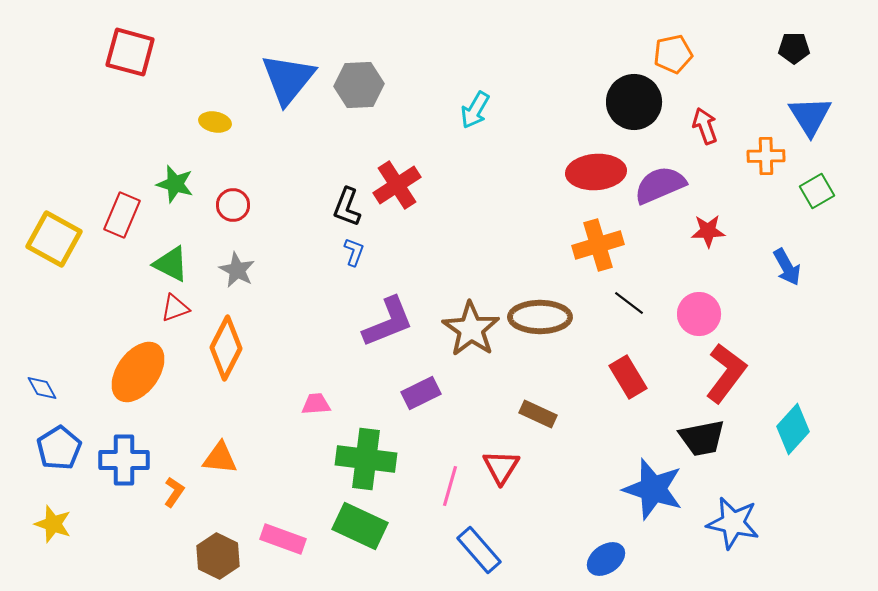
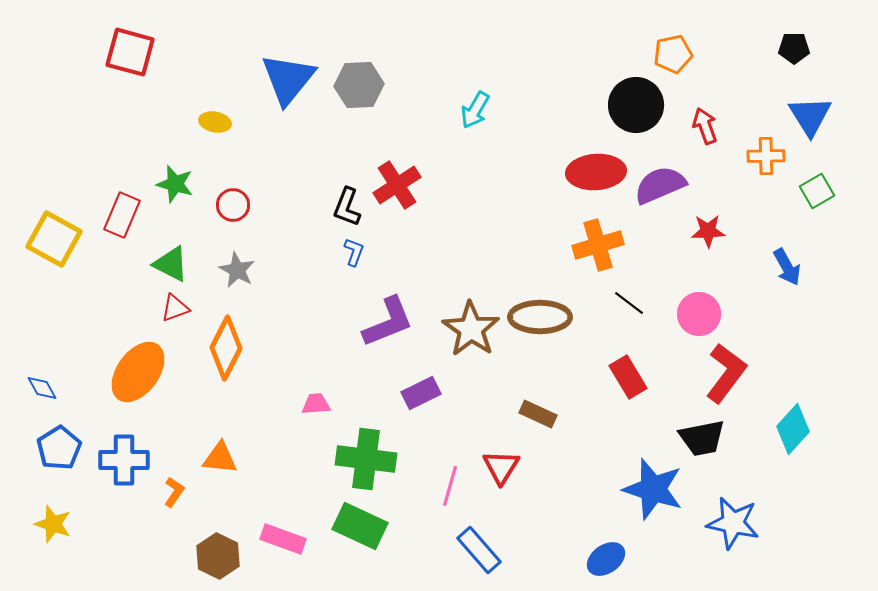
black circle at (634, 102): moved 2 px right, 3 px down
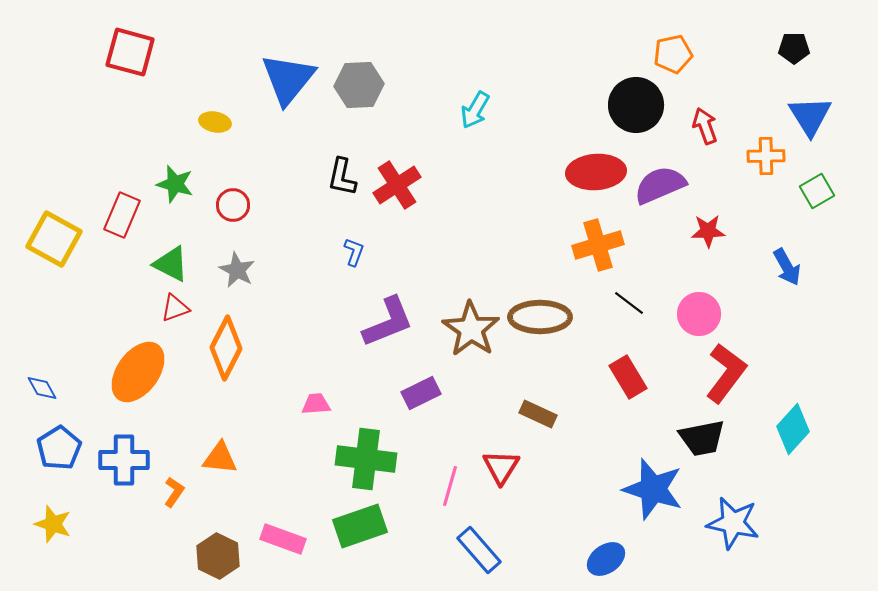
black L-shape at (347, 207): moved 5 px left, 30 px up; rotated 9 degrees counterclockwise
green rectangle at (360, 526): rotated 44 degrees counterclockwise
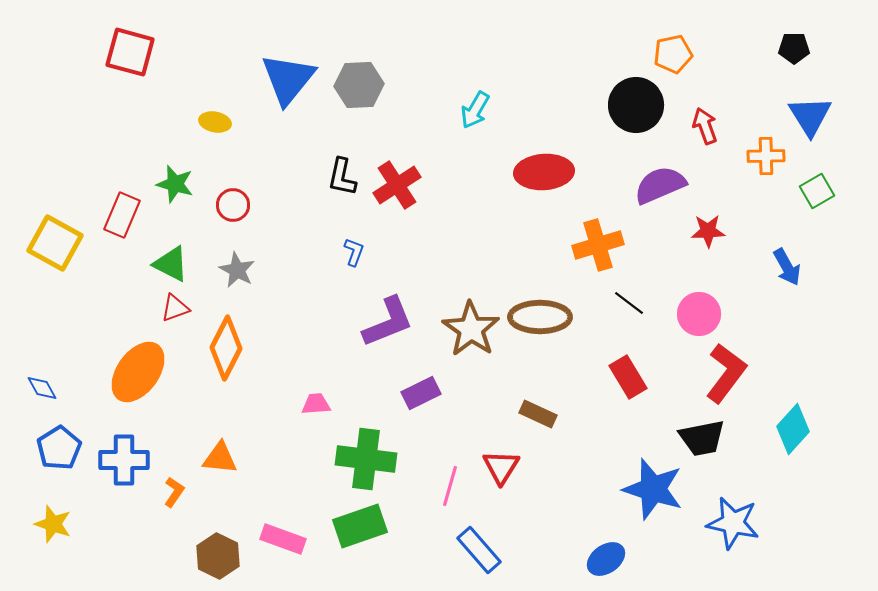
red ellipse at (596, 172): moved 52 px left
yellow square at (54, 239): moved 1 px right, 4 px down
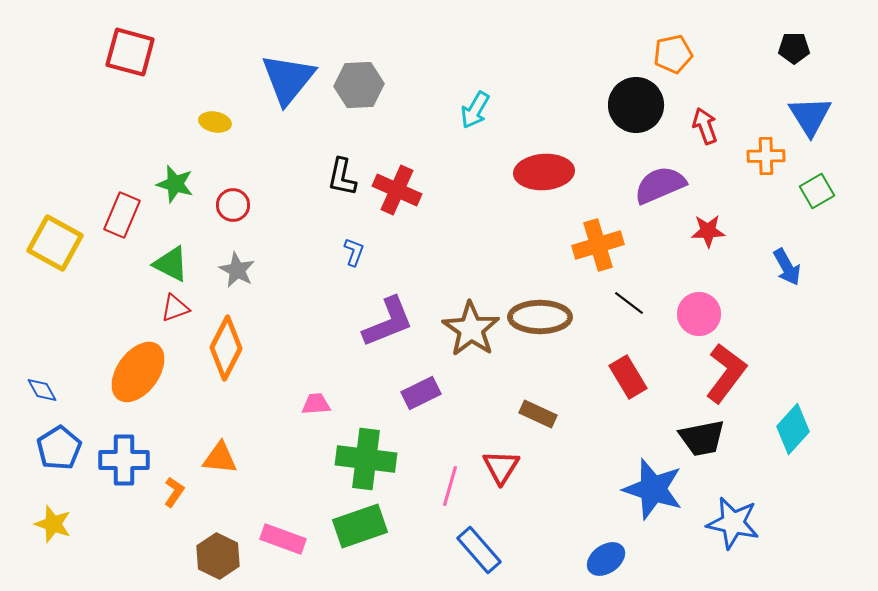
red cross at (397, 185): moved 5 px down; rotated 33 degrees counterclockwise
blue diamond at (42, 388): moved 2 px down
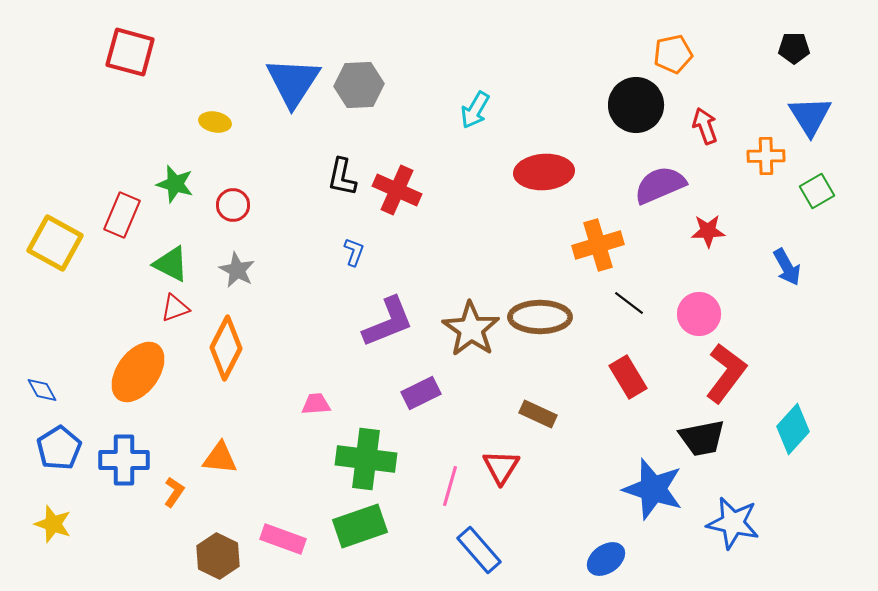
blue triangle at (288, 79): moved 5 px right, 3 px down; rotated 6 degrees counterclockwise
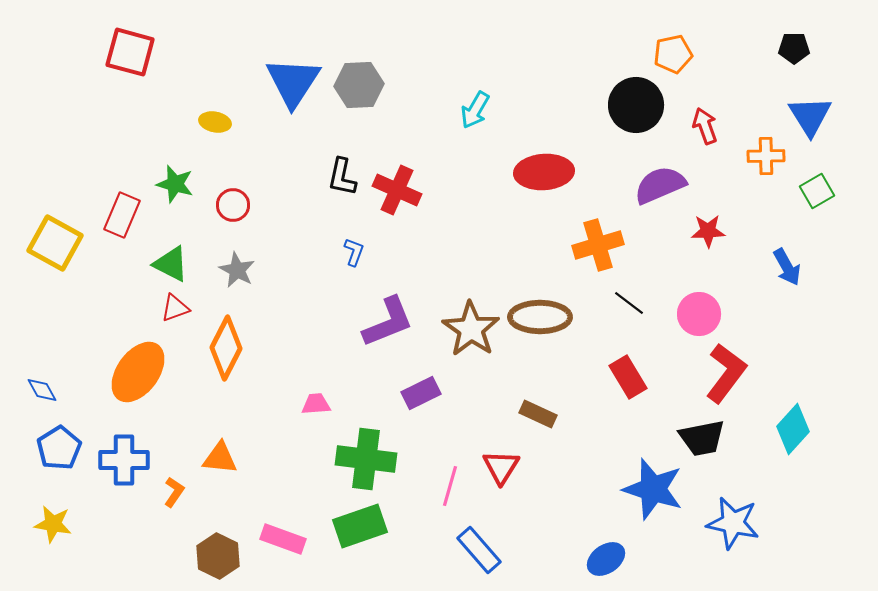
yellow star at (53, 524): rotated 9 degrees counterclockwise
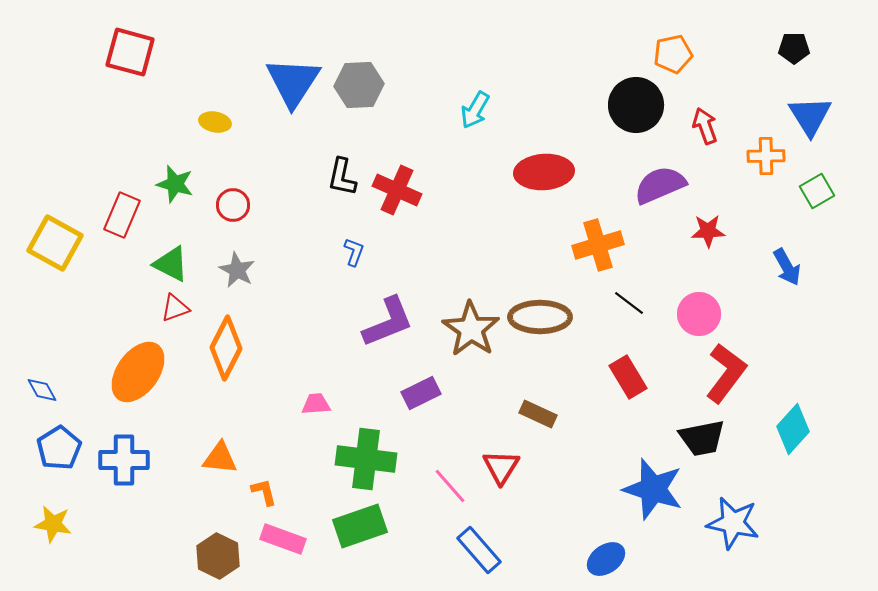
pink line at (450, 486): rotated 57 degrees counterclockwise
orange L-shape at (174, 492): moved 90 px right; rotated 48 degrees counterclockwise
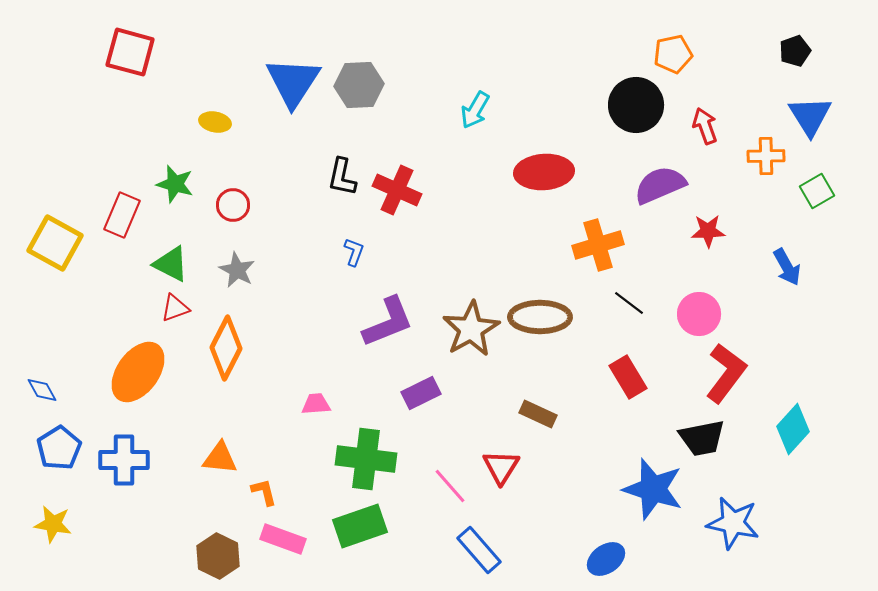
black pentagon at (794, 48): moved 1 px right, 3 px down; rotated 20 degrees counterclockwise
brown star at (471, 329): rotated 8 degrees clockwise
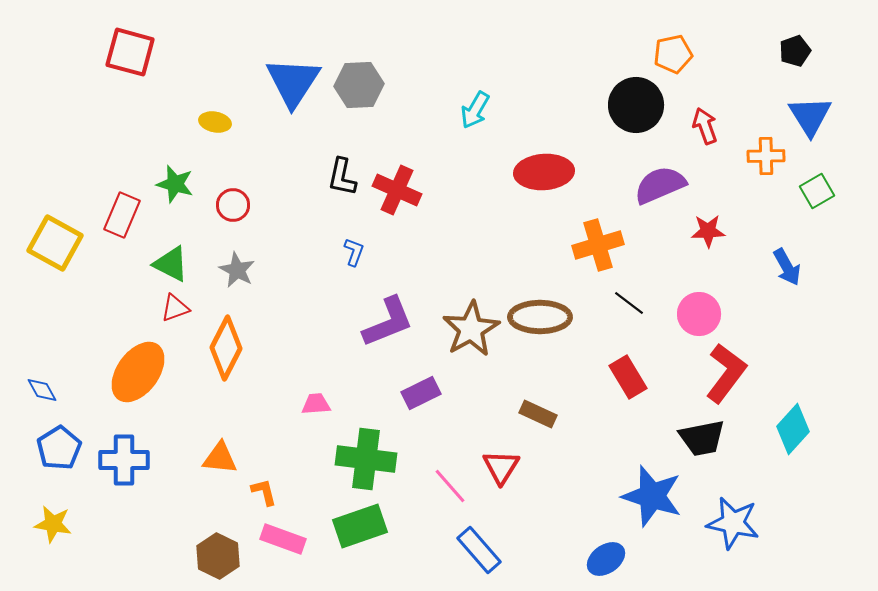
blue star at (653, 489): moved 1 px left, 7 px down
